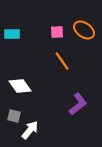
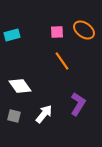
cyan rectangle: moved 1 px down; rotated 14 degrees counterclockwise
purple L-shape: rotated 20 degrees counterclockwise
white arrow: moved 14 px right, 16 px up
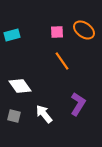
white arrow: rotated 78 degrees counterclockwise
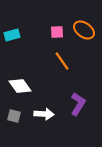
white arrow: rotated 132 degrees clockwise
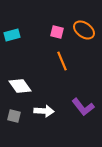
pink square: rotated 16 degrees clockwise
orange line: rotated 12 degrees clockwise
purple L-shape: moved 5 px right, 3 px down; rotated 110 degrees clockwise
white arrow: moved 3 px up
